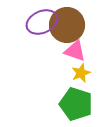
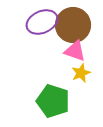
brown circle: moved 6 px right
green pentagon: moved 23 px left, 3 px up
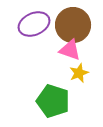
purple ellipse: moved 8 px left, 2 px down
pink triangle: moved 5 px left, 1 px up
yellow star: moved 2 px left
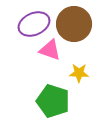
brown circle: moved 1 px right, 1 px up
pink triangle: moved 20 px left
yellow star: rotated 24 degrees clockwise
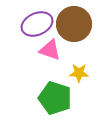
purple ellipse: moved 3 px right
green pentagon: moved 2 px right, 3 px up
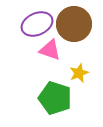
yellow star: rotated 24 degrees counterclockwise
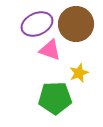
brown circle: moved 2 px right
green pentagon: rotated 20 degrees counterclockwise
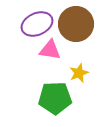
pink triangle: rotated 10 degrees counterclockwise
